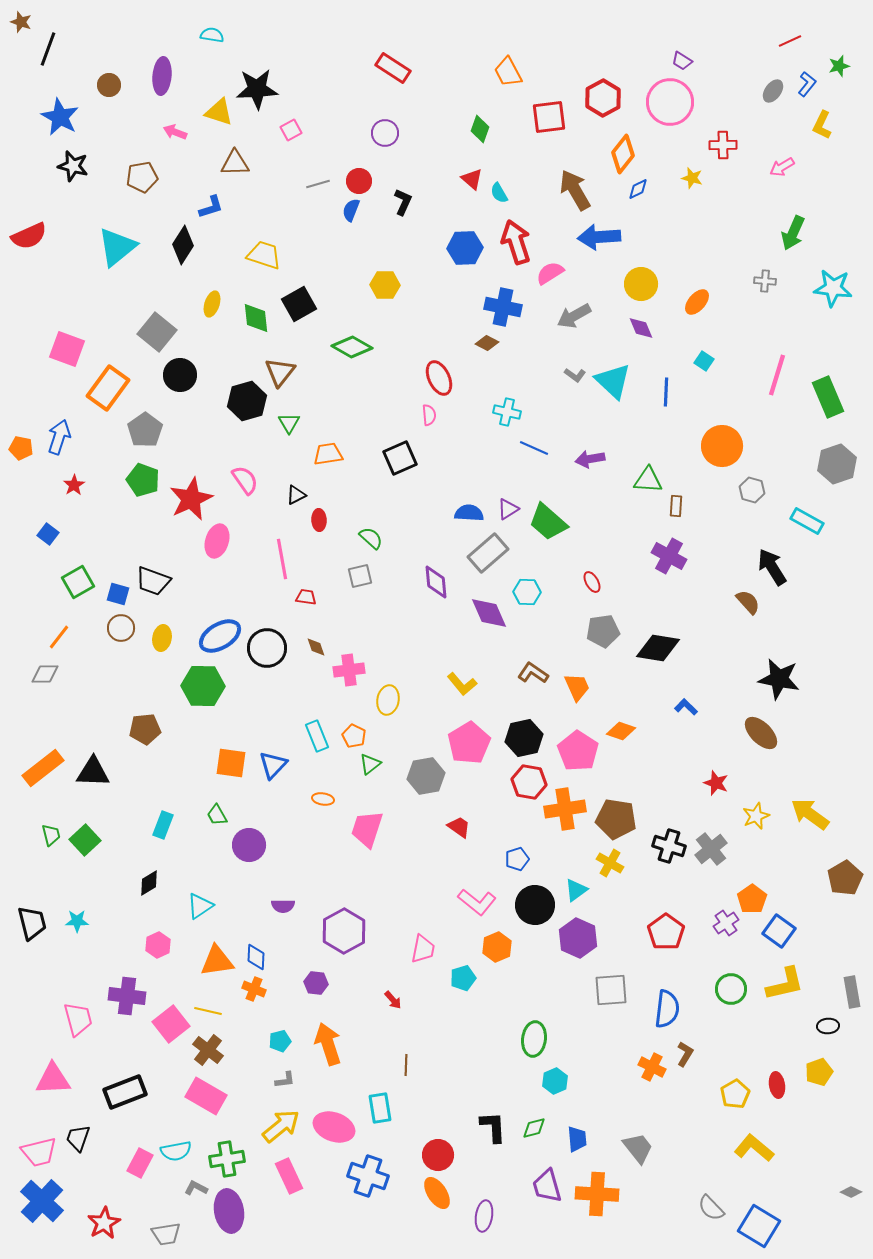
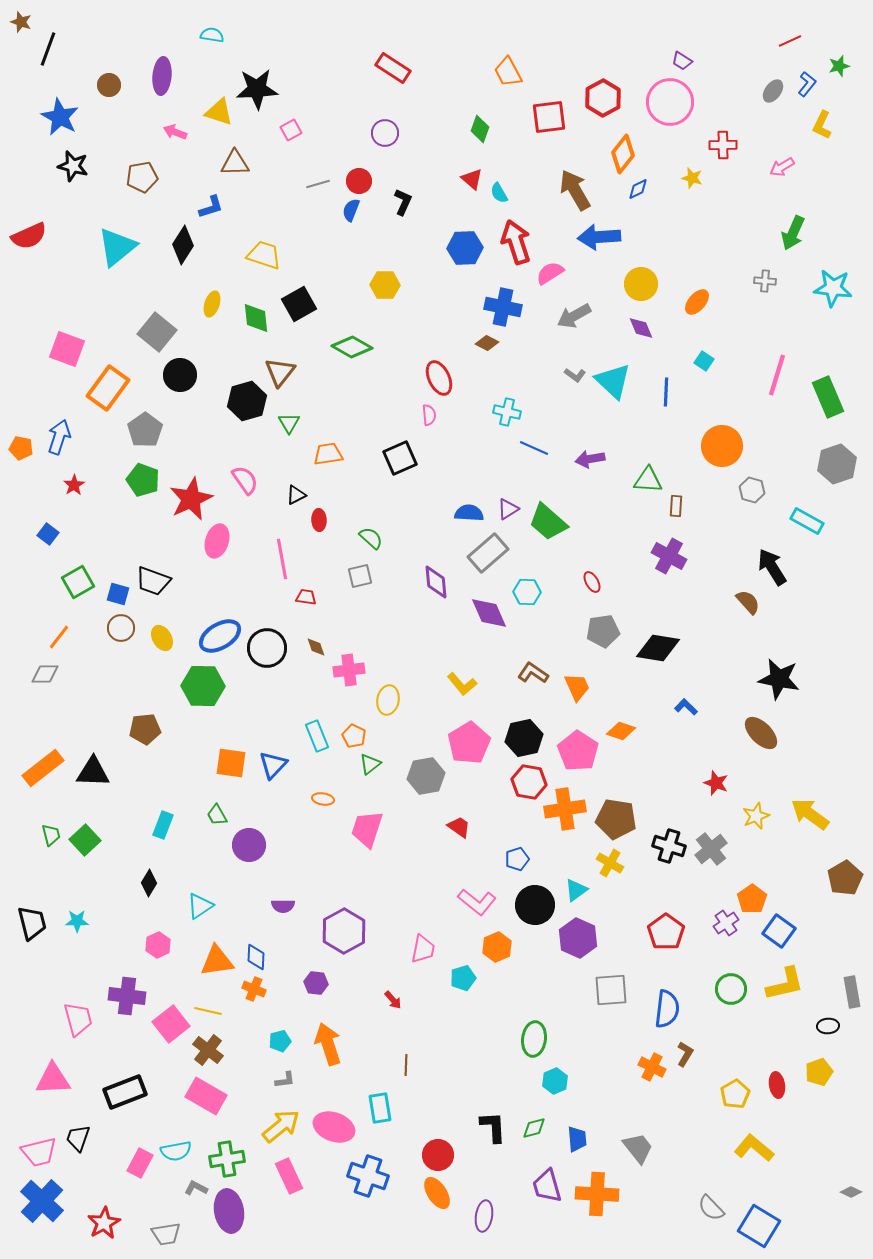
yellow ellipse at (162, 638): rotated 40 degrees counterclockwise
black diamond at (149, 883): rotated 28 degrees counterclockwise
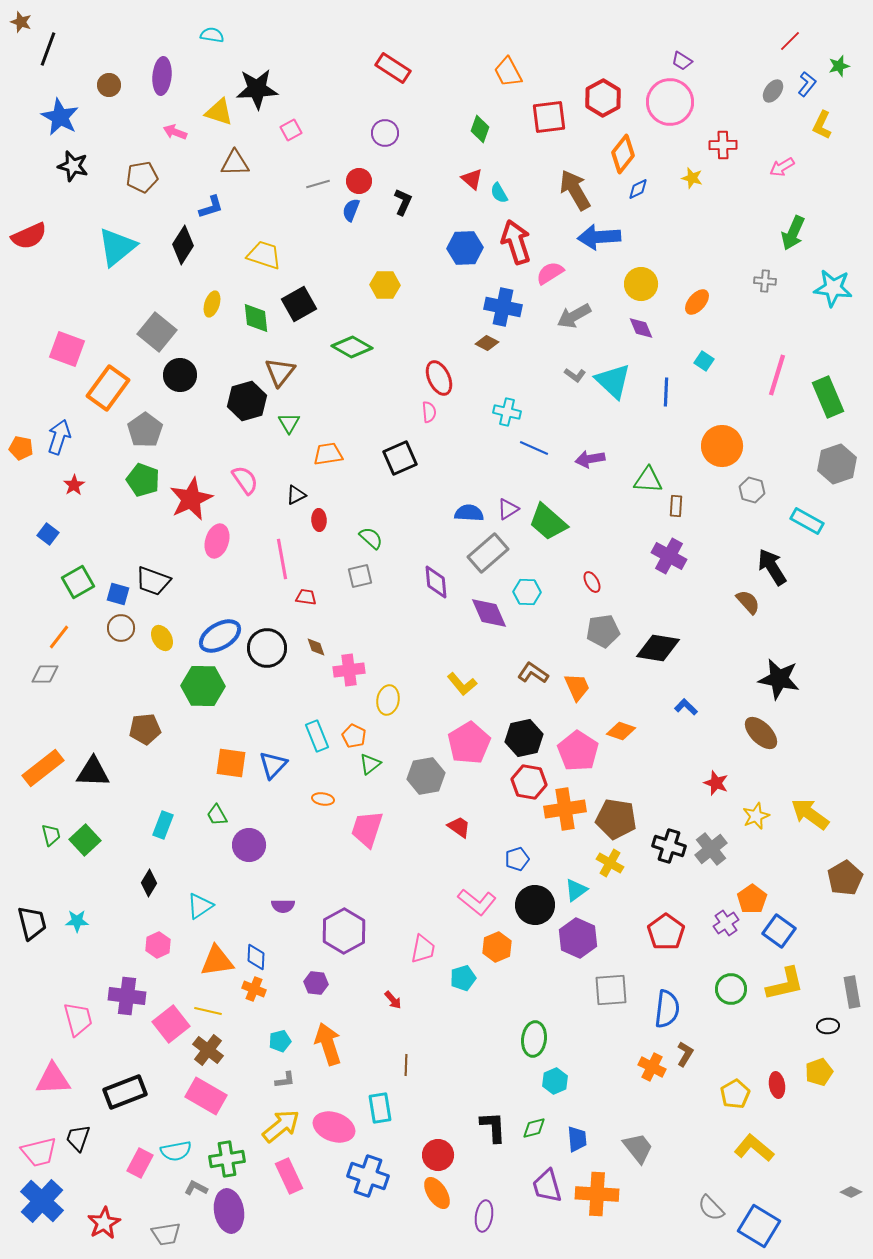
red line at (790, 41): rotated 20 degrees counterclockwise
pink semicircle at (429, 415): moved 3 px up
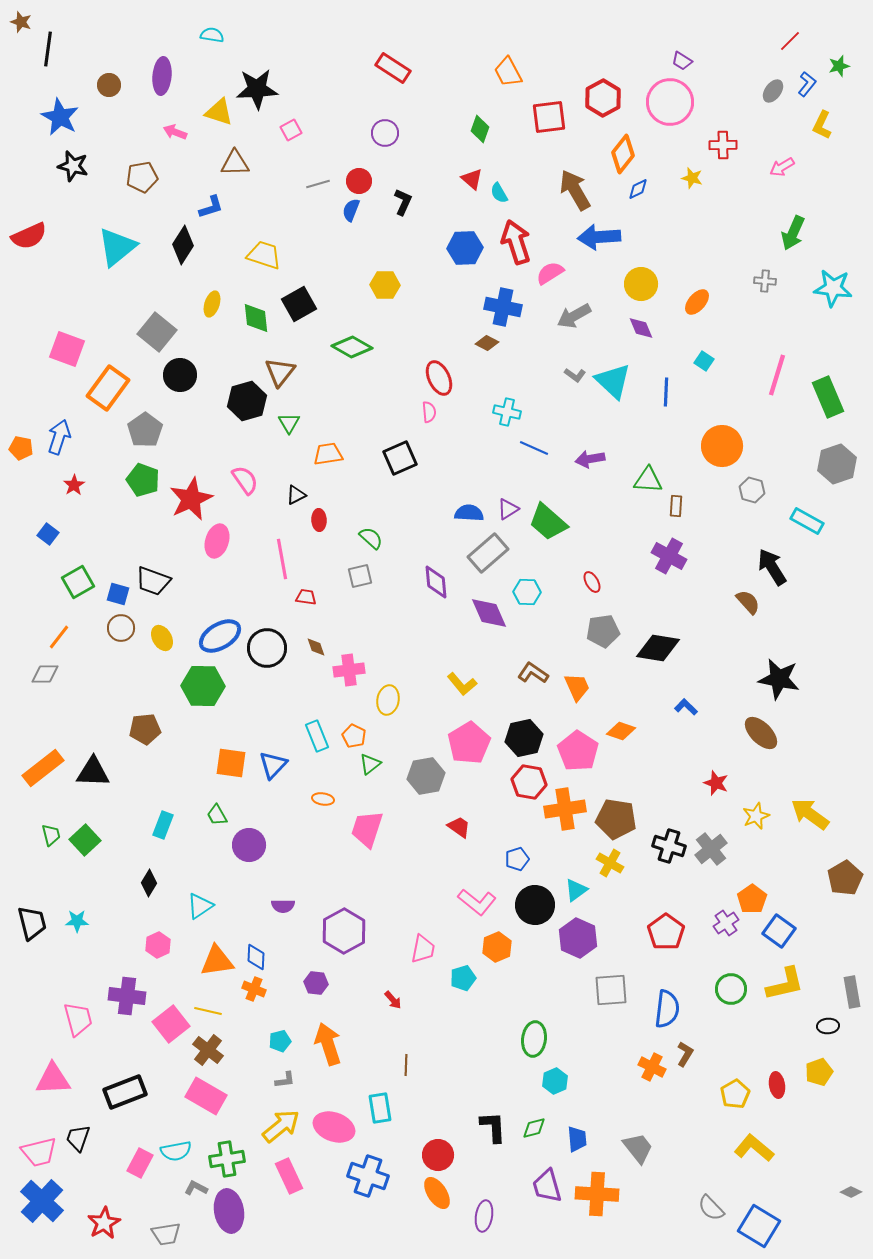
black line at (48, 49): rotated 12 degrees counterclockwise
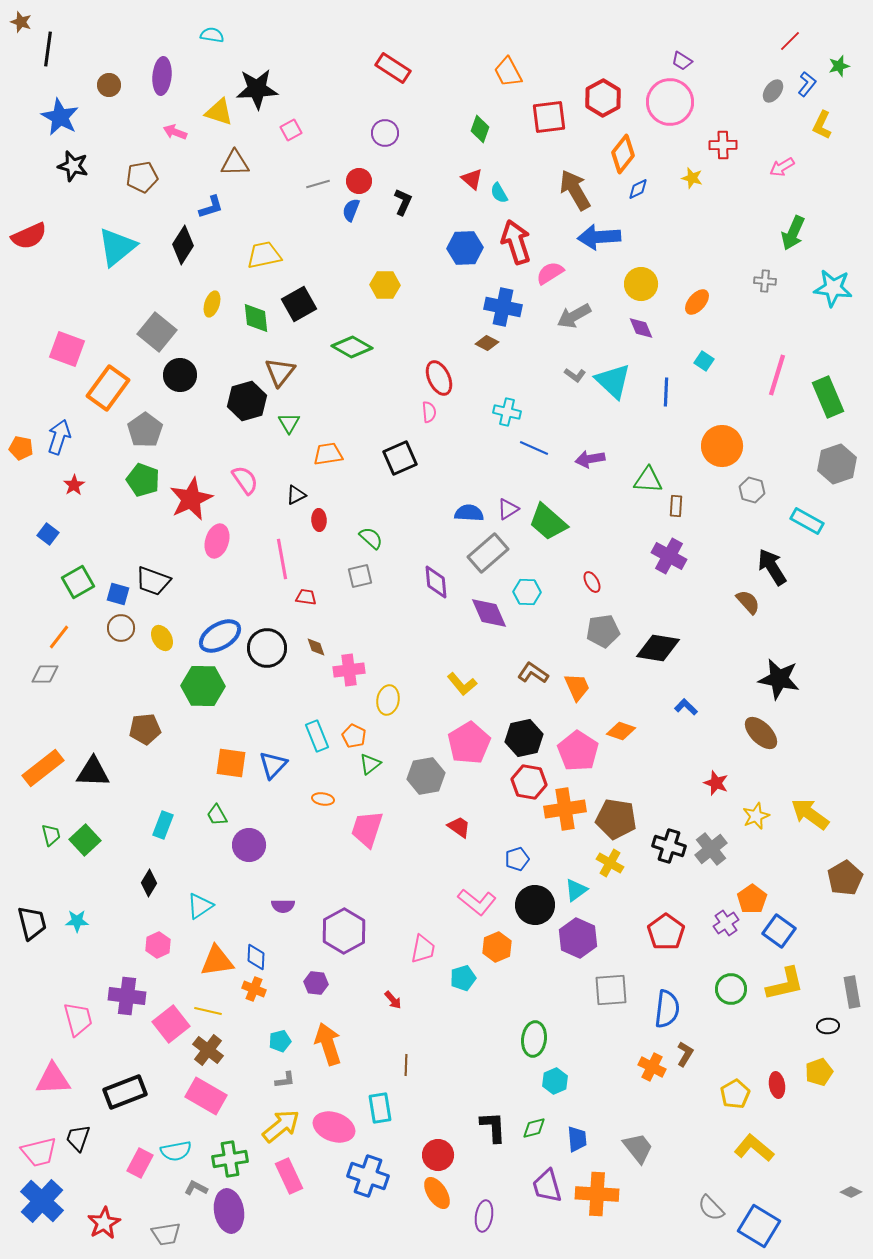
yellow trapezoid at (264, 255): rotated 30 degrees counterclockwise
green cross at (227, 1159): moved 3 px right
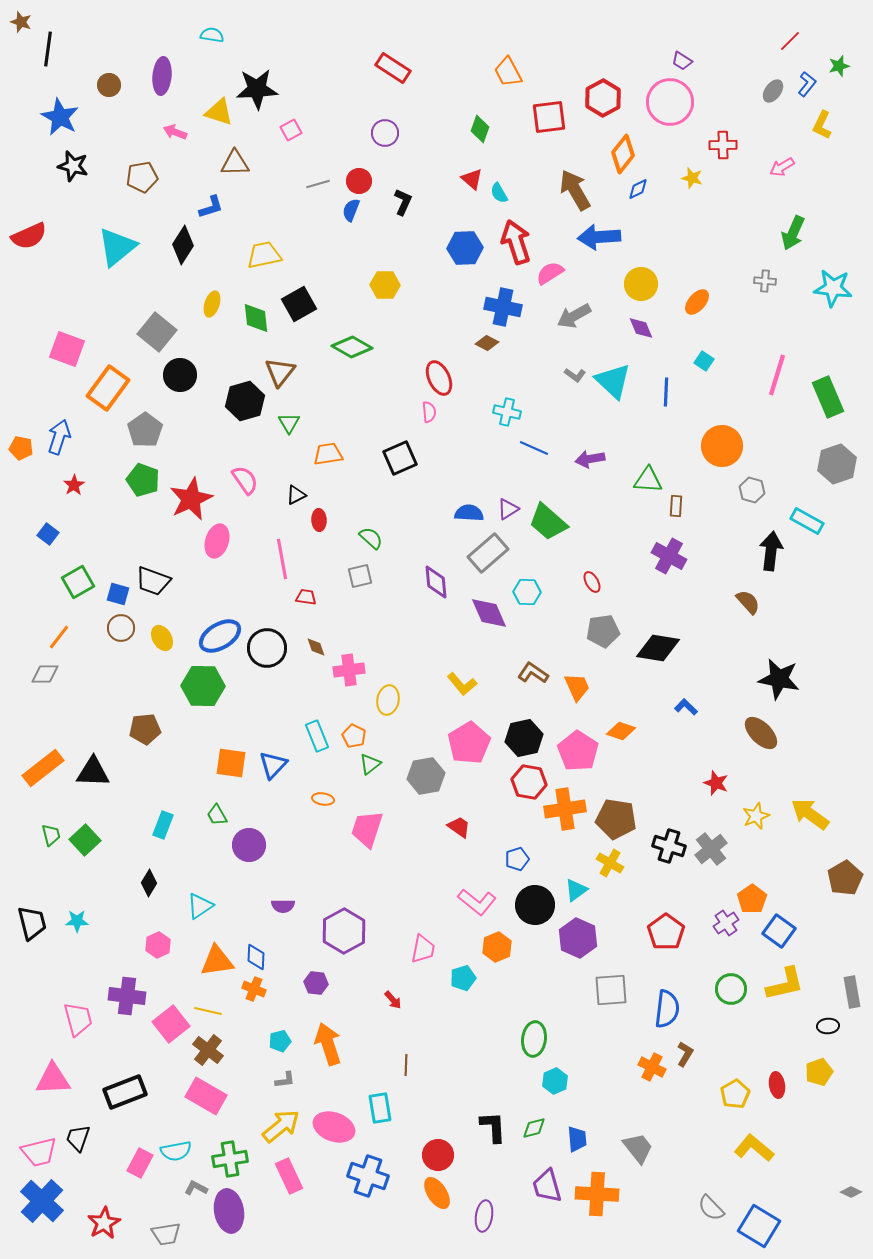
black hexagon at (247, 401): moved 2 px left
black arrow at (772, 567): moved 1 px left, 16 px up; rotated 39 degrees clockwise
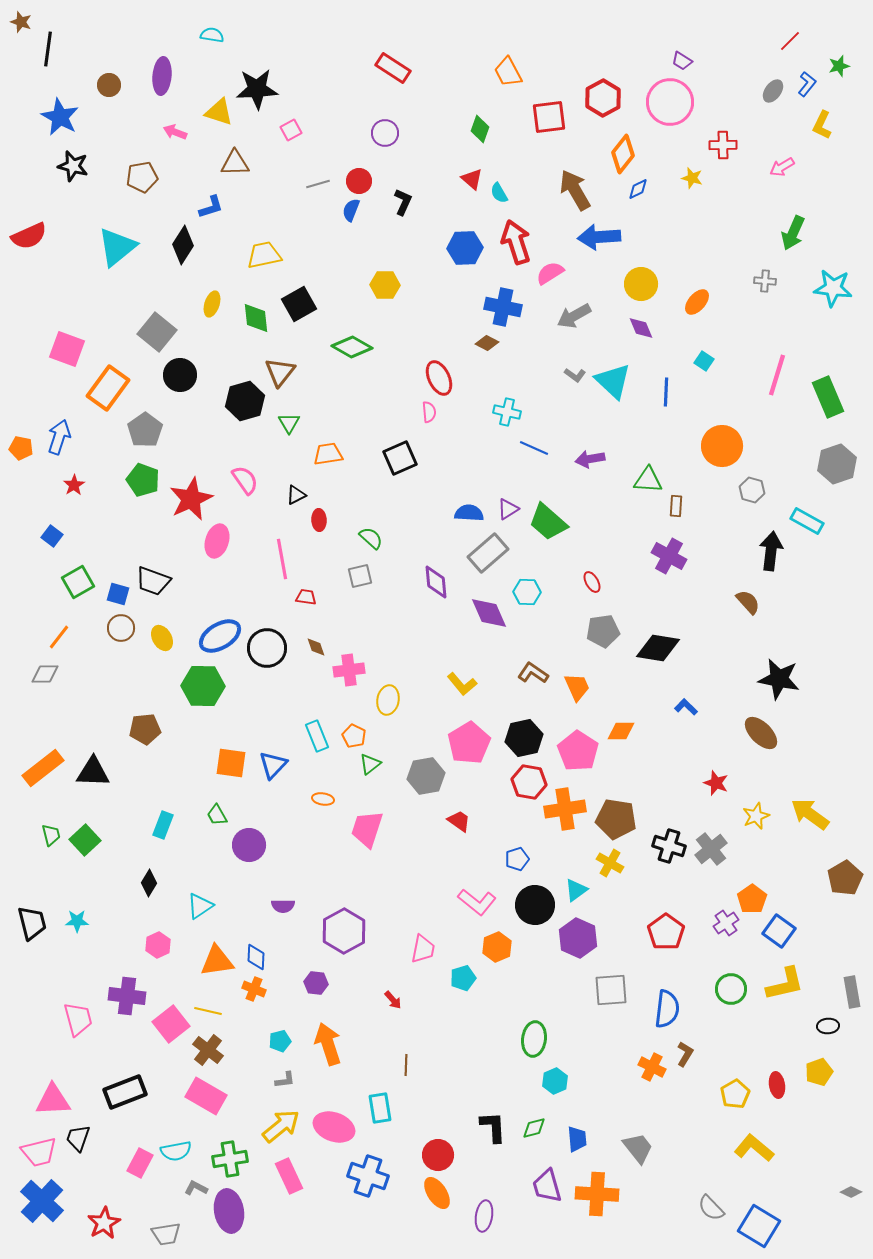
blue square at (48, 534): moved 4 px right, 2 px down
orange diamond at (621, 731): rotated 20 degrees counterclockwise
red trapezoid at (459, 827): moved 6 px up
pink triangle at (53, 1079): moved 21 px down
